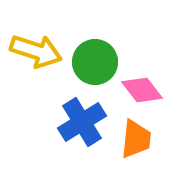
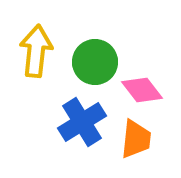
yellow arrow: rotated 102 degrees counterclockwise
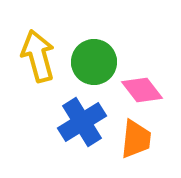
yellow arrow: moved 2 px right, 5 px down; rotated 21 degrees counterclockwise
green circle: moved 1 px left
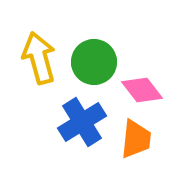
yellow arrow: moved 1 px right, 2 px down
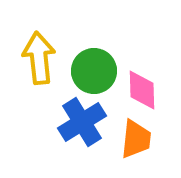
yellow arrow: rotated 9 degrees clockwise
green circle: moved 9 px down
pink diamond: rotated 36 degrees clockwise
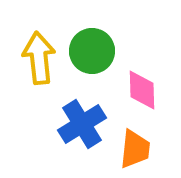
green circle: moved 2 px left, 20 px up
blue cross: moved 2 px down
orange trapezoid: moved 1 px left, 10 px down
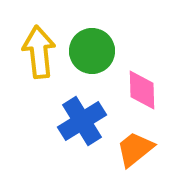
yellow arrow: moved 6 px up
blue cross: moved 3 px up
orange trapezoid: rotated 135 degrees counterclockwise
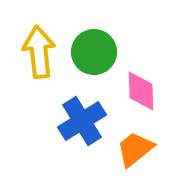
green circle: moved 2 px right, 1 px down
pink diamond: moved 1 px left, 1 px down
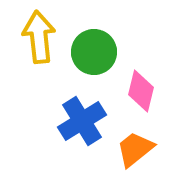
yellow arrow: moved 15 px up
pink diamond: rotated 15 degrees clockwise
